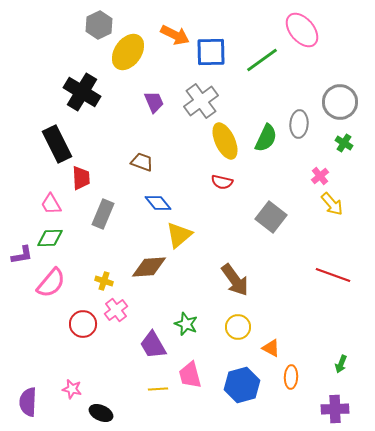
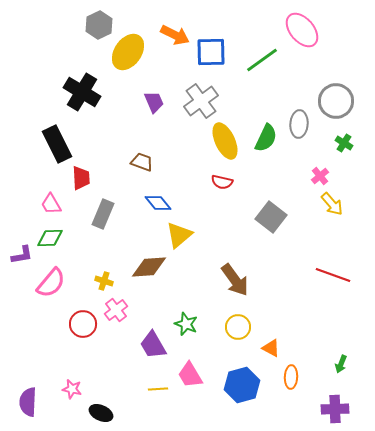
gray circle at (340, 102): moved 4 px left, 1 px up
pink trapezoid at (190, 375): rotated 16 degrees counterclockwise
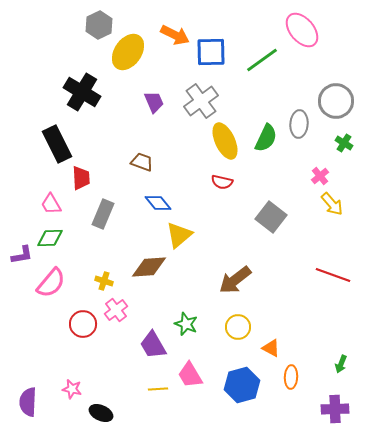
brown arrow at (235, 280): rotated 88 degrees clockwise
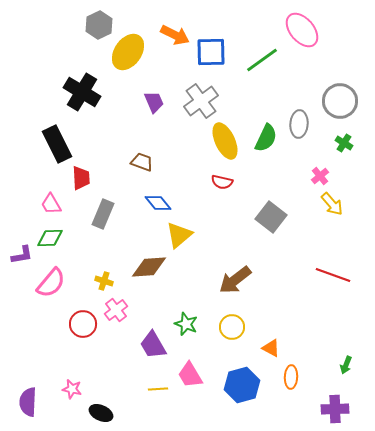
gray circle at (336, 101): moved 4 px right
yellow circle at (238, 327): moved 6 px left
green arrow at (341, 364): moved 5 px right, 1 px down
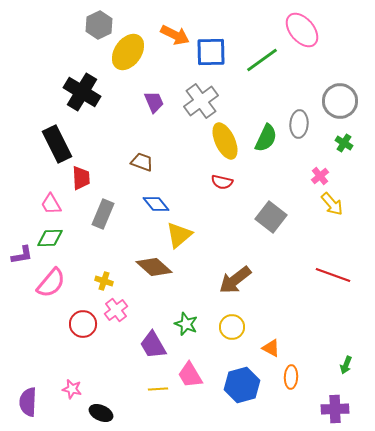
blue diamond at (158, 203): moved 2 px left, 1 px down
brown diamond at (149, 267): moved 5 px right; rotated 45 degrees clockwise
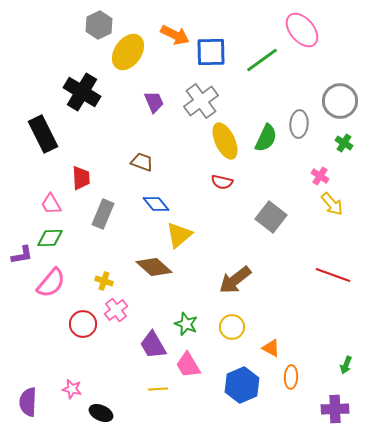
black rectangle at (57, 144): moved 14 px left, 10 px up
pink cross at (320, 176): rotated 18 degrees counterclockwise
pink trapezoid at (190, 375): moved 2 px left, 10 px up
blue hexagon at (242, 385): rotated 8 degrees counterclockwise
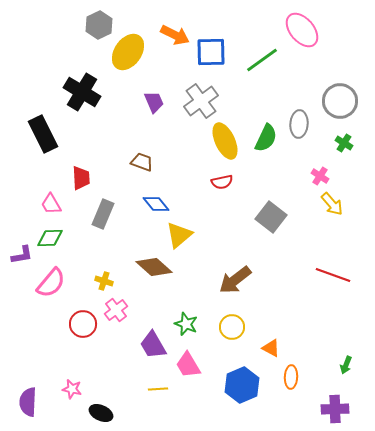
red semicircle at (222, 182): rotated 25 degrees counterclockwise
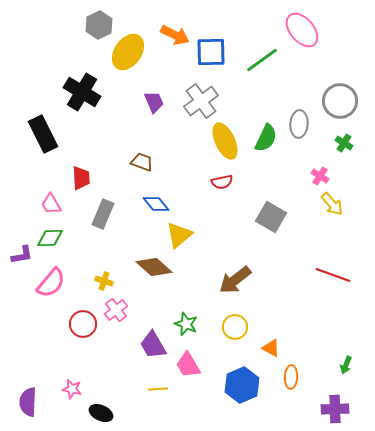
gray square at (271, 217): rotated 8 degrees counterclockwise
yellow circle at (232, 327): moved 3 px right
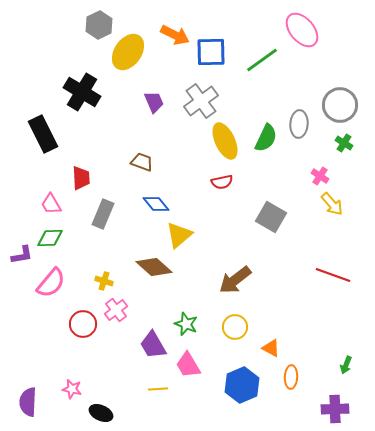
gray circle at (340, 101): moved 4 px down
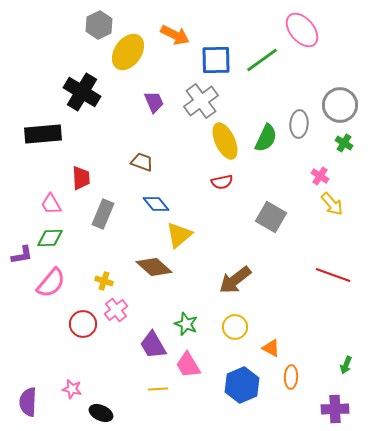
blue square at (211, 52): moved 5 px right, 8 px down
black rectangle at (43, 134): rotated 69 degrees counterclockwise
